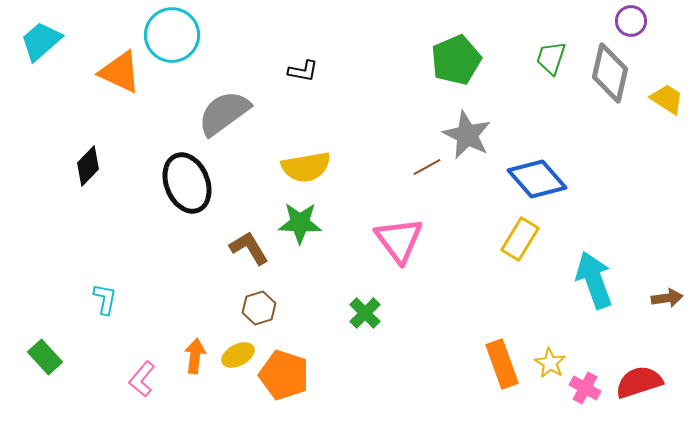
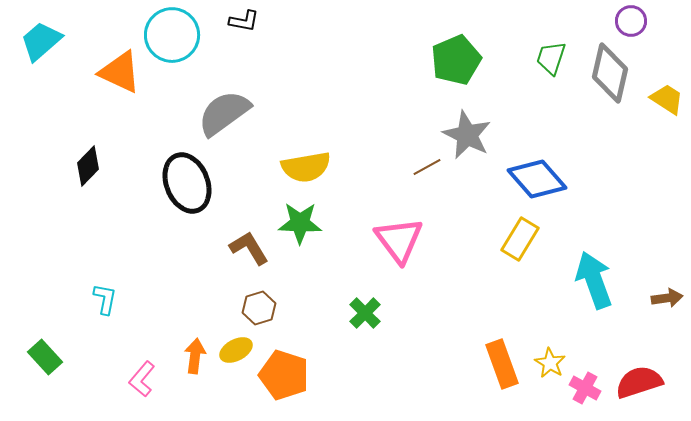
black L-shape: moved 59 px left, 50 px up
yellow ellipse: moved 2 px left, 5 px up
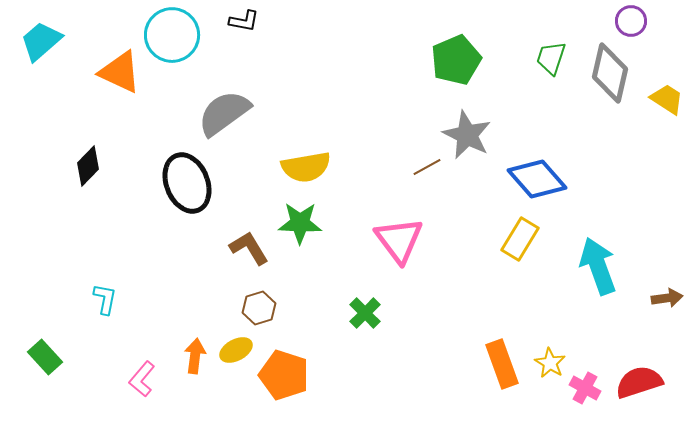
cyan arrow: moved 4 px right, 14 px up
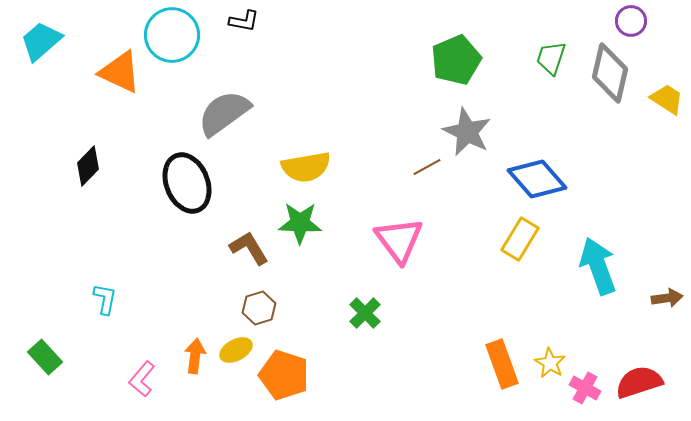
gray star: moved 3 px up
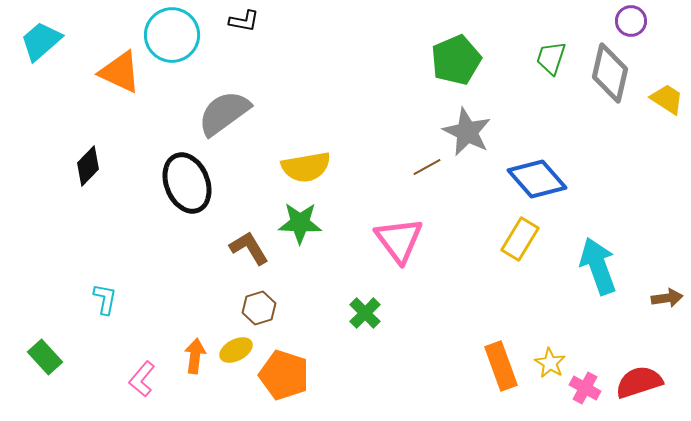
orange rectangle: moved 1 px left, 2 px down
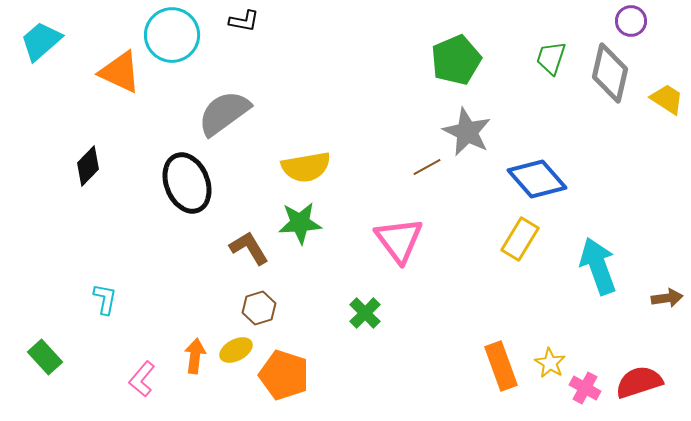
green star: rotated 6 degrees counterclockwise
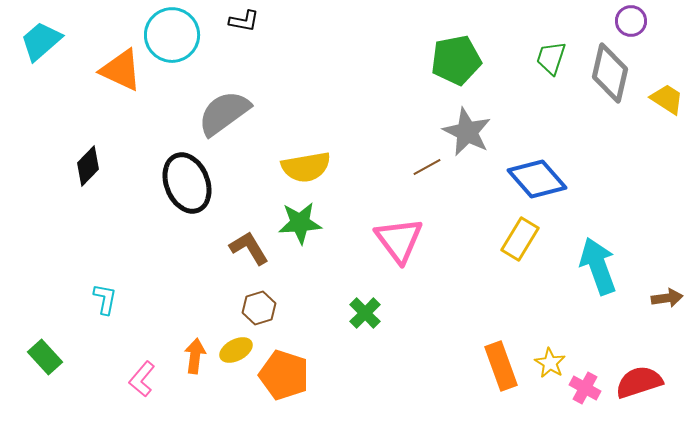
green pentagon: rotated 12 degrees clockwise
orange triangle: moved 1 px right, 2 px up
